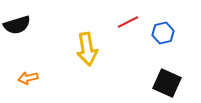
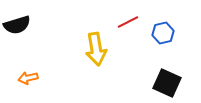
yellow arrow: moved 9 px right
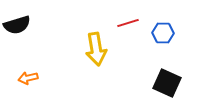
red line: moved 1 px down; rotated 10 degrees clockwise
blue hexagon: rotated 15 degrees clockwise
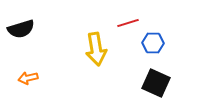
black semicircle: moved 4 px right, 4 px down
blue hexagon: moved 10 px left, 10 px down
black square: moved 11 px left
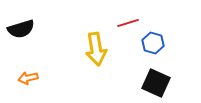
blue hexagon: rotated 15 degrees clockwise
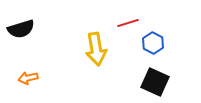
blue hexagon: rotated 10 degrees clockwise
black square: moved 1 px left, 1 px up
